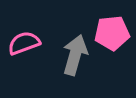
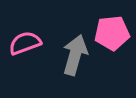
pink semicircle: moved 1 px right
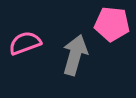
pink pentagon: moved 9 px up; rotated 12 degrees clockwise
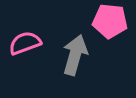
pink pentagon: moved 2 px left, 3 px up
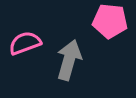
gray arrow: moved 6 px left, 5 px down
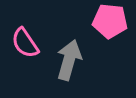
pink semicircle: rotated 104 degrees counterclockwise
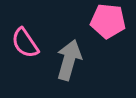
pink pentagon: moved 2 px left
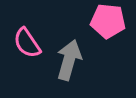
pink semicircle: moved 2 px right
